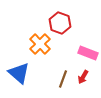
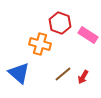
orange cross: rotated 30 degrees counterclockwise
pink rectangle: moved 18 px up; rotated 12 degrees clockwise
brown line: moved 5 px up; rotated 30 degrees clockwise
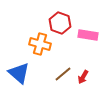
pink rectangle: rotated 24 degrees counterclockwise
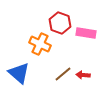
pink rectangle: moved 2 px left, 2 px up
orange cross: rotated 10 degrees clockwise
red arrow: moved 2 px up; rotated 64 degrees clockwise
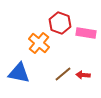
orange cross: moved 1 px left, 1 px up; rotated 15 degrees clockwise
blue triangle: rotated 30 degrees counterclockwise
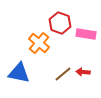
pink rectangle: moved 1 px down
red arrow: moved 3 px up
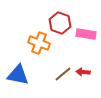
orange cross: rotated 20 degrees counterclockwise
blue triangle: moved 1 px left, 2 px down
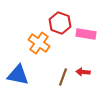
orange cross: rotated 15 degrees clockwise
brown line: moved 3 px down; rotated 30 degrees counterclockwise
